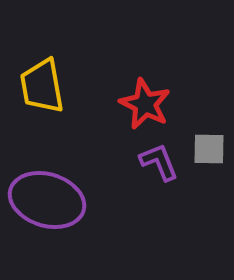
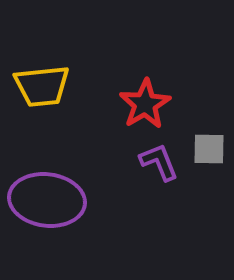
yellow trapezoid: rotated 86 degrees counterclockwise
red star: rotated 15 degrees clockwise
purple ellipse: rotated 10 degrees counterclockwise
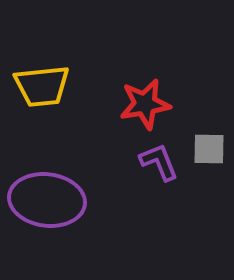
red star: rotated 21 degrees clockwise
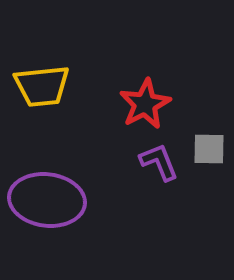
red star: rotated 18 degrees counterclockwise
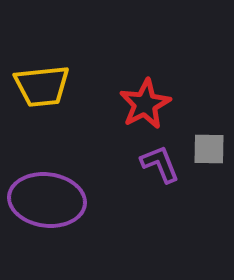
purple L-shape: moved 1 px right, 2 px down
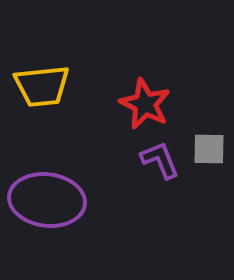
red star: rotated 18 degrees counterclockwise
purple L-shape: moved 4 px up
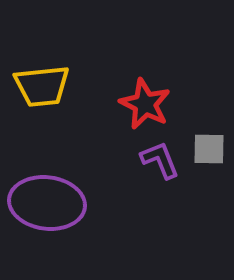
purple ellipse: moved 3 px down
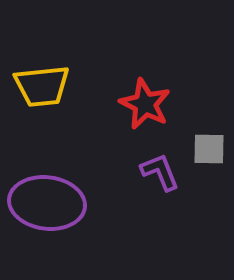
purple L-shape: moved 12 px down
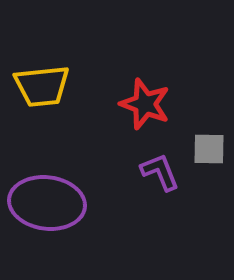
red star: rotated 6 degrees counterclockwise
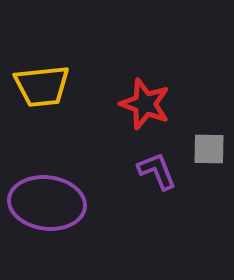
purple L-shape: moved 3 px left, 1 px up
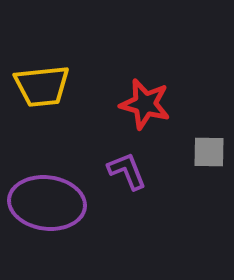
red star: rotated 6 degrees counterclockwise
gray square: moved 3 px down
purple L-shape: moved 30 px left
